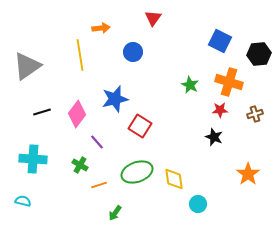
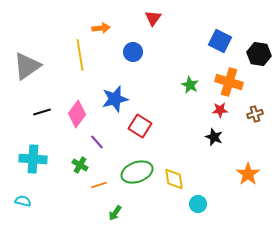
black hexagon: rotated 15 degrees clockwise
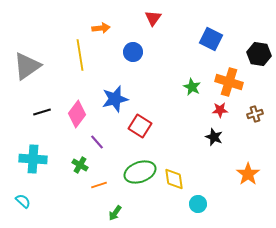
blue square: moved 9 px left, 2 px up
green star: moved 2 px right, 2 px down
green ellipse: moved 3 px right
cyan semicircle: rotated 28 degrees clockwise
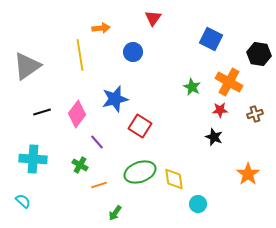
orange cross: rotated 12 degrees clockwise
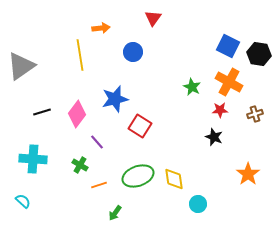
blue square: moved 17 px right, 7 px down
gray triangle: moved 6 px left
green ellipse: moved 2 px left, 4 px down
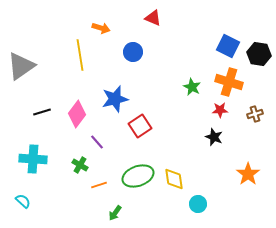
red triangle: rotated 42 degrees counterclockwise
orange arrow: rotated 24 degrees clockwise
orange cross: rotated 12 degrees counterclockwise
red square: rotated 25 degrees clockwise
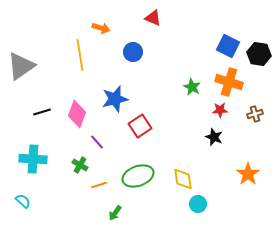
pink diamond: rotated 16 degrees counterclockwise
yellow diamond: moved 9 px right
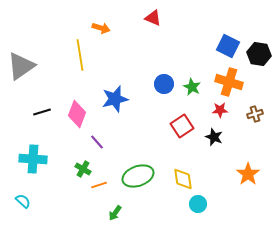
blue circle: moved 31 px right, 32 px down
red square: moved 42 px right
green cross: moved 3 px right, 4 px down
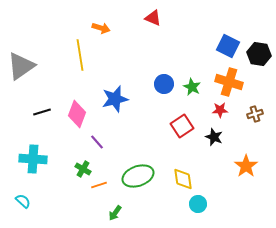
orange star: moved 2 px left, 8 px up
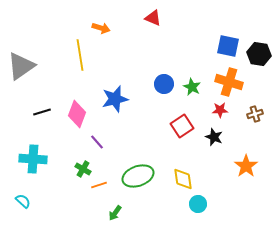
blue square: rotated 15 degrees counterclockwise
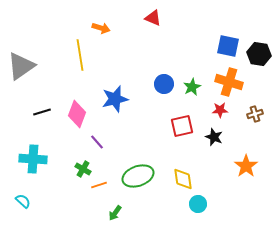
green star: rotated 18 degrees clockwise
red square: rotated 20 degrees clockwise
